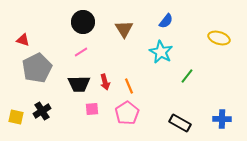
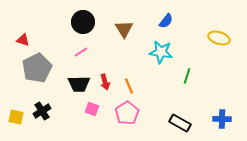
cyan star: rotated 20 degrees counterclockwise
green line: rotated 21 degrees counterclockwise
pink square: rotated 24 degrees clockwise
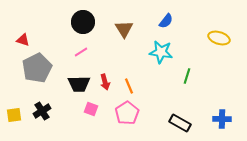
pink square: moved 1 px left
yellow square: moved 2 px left, 2 px up; rotated 21 degrees counterclockwise
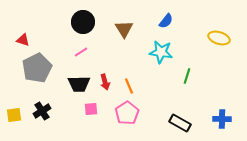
pink square: rotated 24 degrees counterclockwise
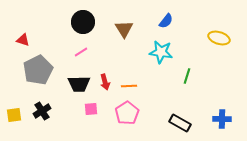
gray pentagon: moved 1 px right, 2 px down
orange line: rotated 70 degrees counterclockwise
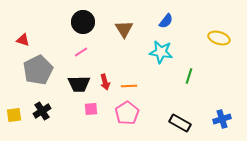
green line: moved 2 px right
blue cross: rotated 18 degrees counterclockwise
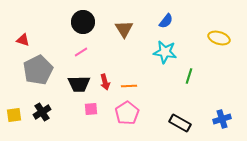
cyan star: moved 4 px right
black cross: moved 1 px down
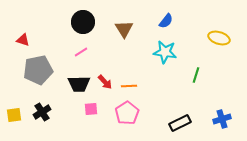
gray pentagon: rotated 16 degrees clockwise
green line: moved 7 px right, 1 px up
red arrow: rotated 28 degrees counterclockwise
black rectangle: rotated 55 degrees counterclockwise
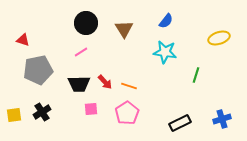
black circle: moved 3 px right, 1 px down
yellow ellipse: rotated 35 degrees counterclockwise
orange line: rotated 21 degrees clockwise
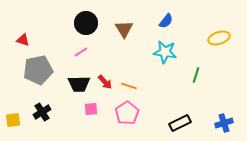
yellow square: moved 1 px left, 5 px down
blue cross: moved 2 px right, 4 px down
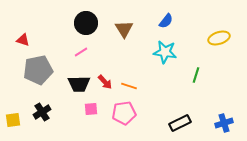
pink pentagon: moved 3 px left; rotated 25 degrees clockwise
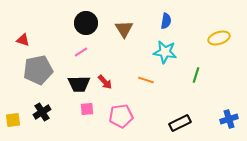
blue semicircle: rotated 28 degrees counterclockwise
orange line: moved 17 px right, 6 px up
pink square: moved 4 px left
pink pentagon: moved 3 px left, 3 px down
blue cross: moved 5 px right, 4 px up
